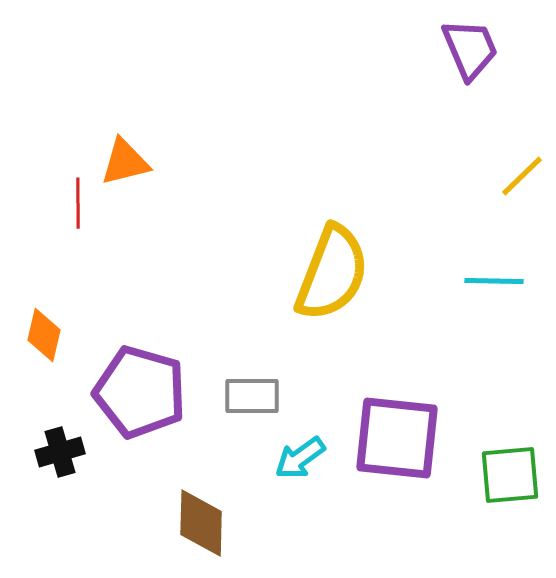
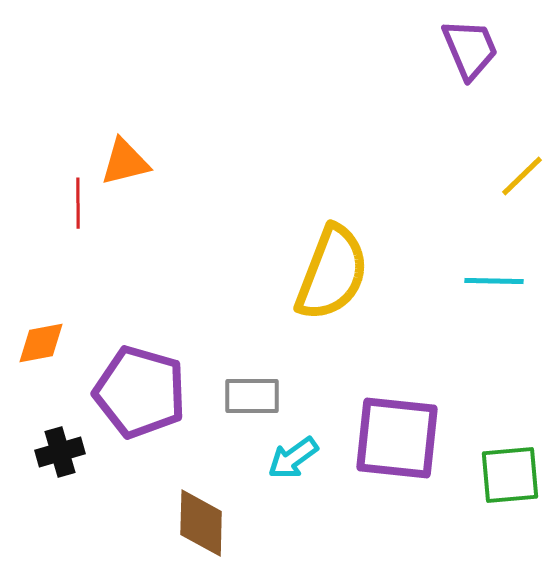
orange diamond: moved 3 px left, 8 px down; rotated 66 degrees clockwise
cyan arrow: moved 7 px left
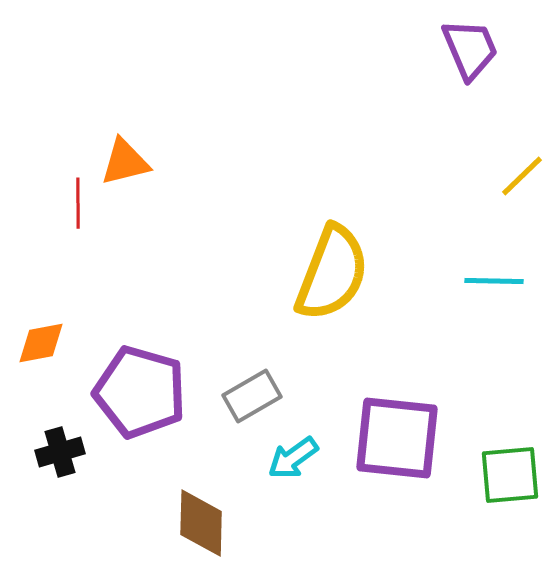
gray rectangle: rotated 30 degrees counterclockwise
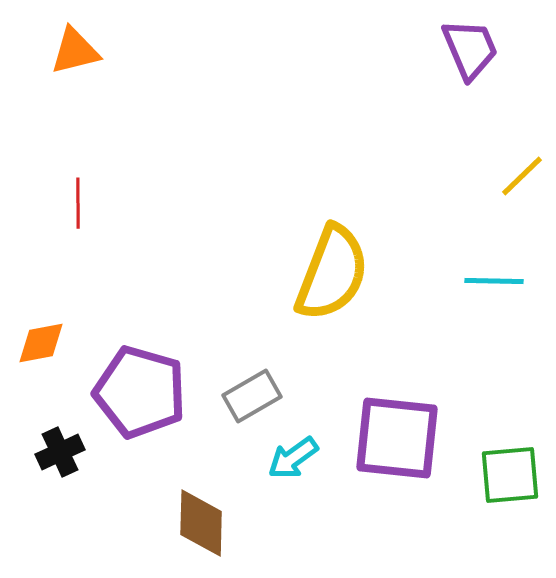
orange triangle: moved 50 px left, 111 px up
black cross: rotated 9 degrees counterclockwise
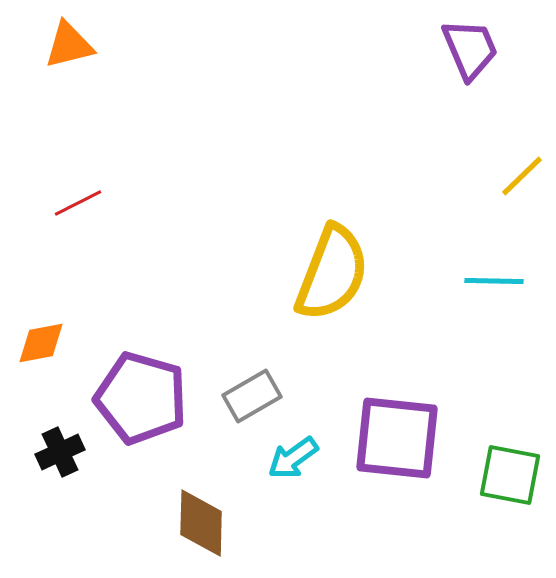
orange triangle: moved 6 px left, 6 px up
red line: rotated 63 degrees clockwise
purple pentagon: moved 1 px right, 6 px down
green square: rotated 16 degrees clockwise
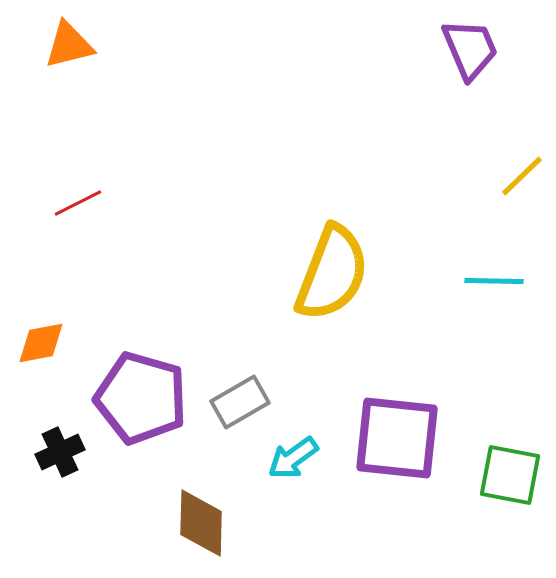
gray rectangle: moved 12 px left, 6 px down
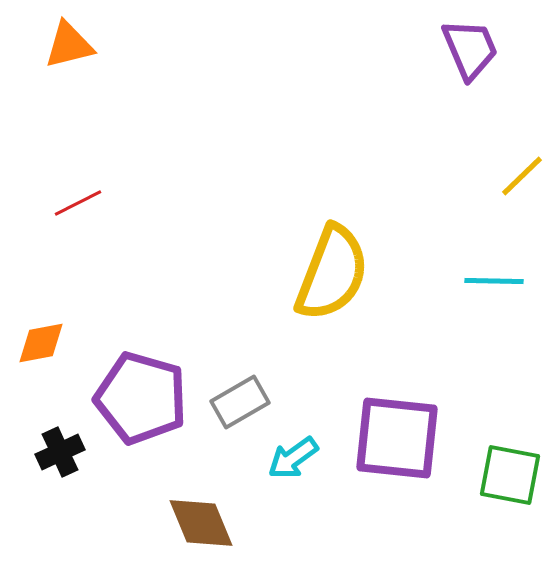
brown diamond: rotated 24 degrees counterclockwise
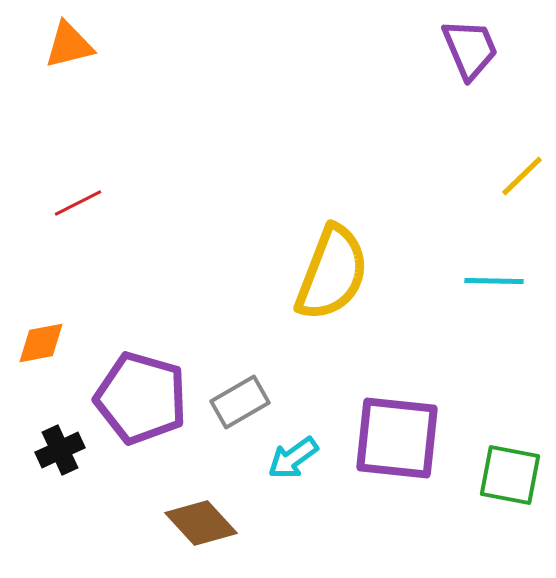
black cross: moved 2 px up
brown diamond: rotated 20 degrees counterclockwise
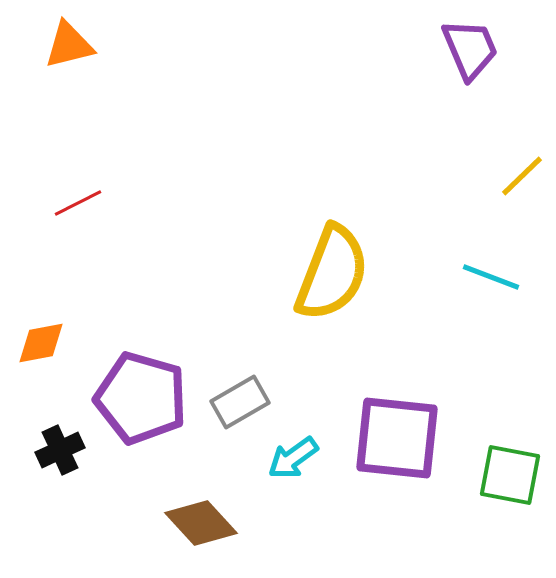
cyan line: moved 3 px left, 4 px up; rotated 20 degrees clockwise
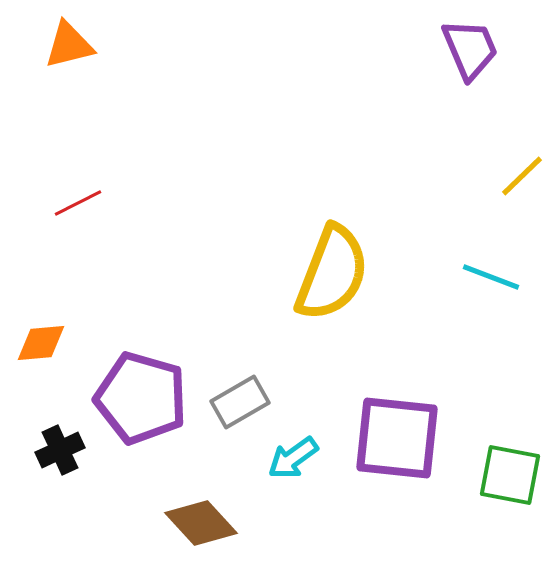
orange diamond: rotated 6 degrees clockwise
